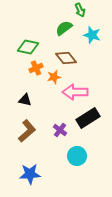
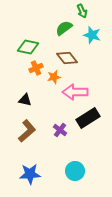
green arrow: moved 2 px right, 1 px down
brown diamond: moved 1 px right
cyan circle: moved 2 px left, 15 px down
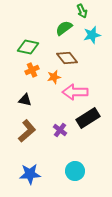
cyan star: rotated 30 degrees counterclockwise
orange cross: moved 4 px left, 2 px down
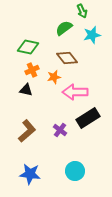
black triangle: moved 1 px right, 10 px up
blue star: rotated 10 degrees clockwise
